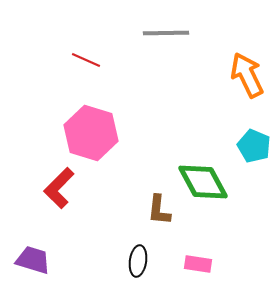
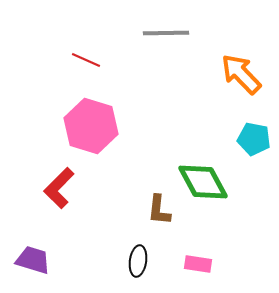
orange arrow: moved 6 px left, 1 px up; rotated 18 degrees counterclockwise
pink hexagon: moved 7 px up
cyan pentagon: moved 7 px up; rotated 12 degrees counterclockwise
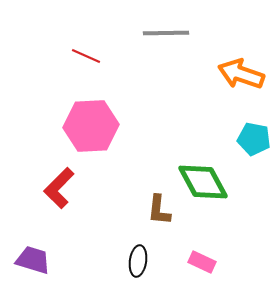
red line: moved 4 px up
orange arrow: rotated 27 degrees counterclockwise
pink hexagon: rotated 20 degrees counterclockwise
pink rectangle: moved 4 px right, 2 px up; rotated 16 degrees clockwise
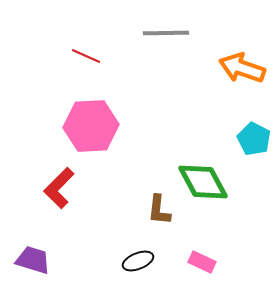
orange arrow: moved 1 px right, 6 px up
cyan pentagon: rotated 16 degrees clockwise
black ellipse: rotated 60 degrees clockwise
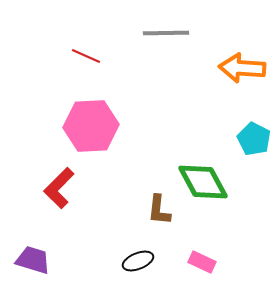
orange arrow: rotated 15 degrees counterclockwise
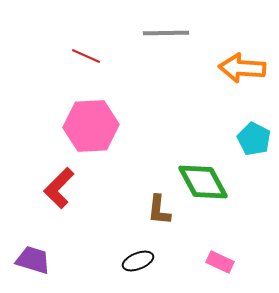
pink rectangle: moved 18 px right
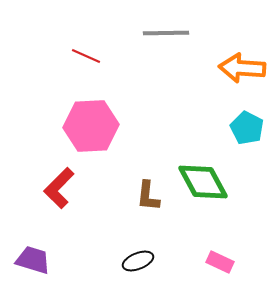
cyan pentagon: moved 7 px left, 11 px up
brown L-shape: moved 11 px left, 14 px up
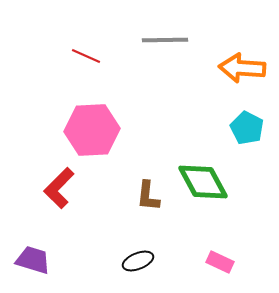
gray line: moved 1 px left, 7 px down
pink hexagon: moved 1 px right, 4 px down
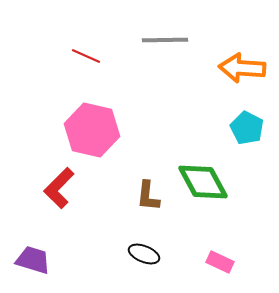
pink hexagon: rotated 16 degrees clockwise
black ellipse: moved 6 px right, 7 px up; rotated 44 degrees clockwise
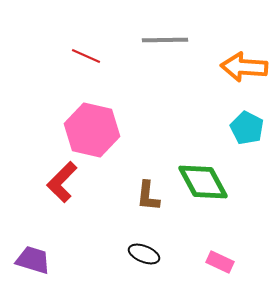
orange arrow: moved 2 px right, 1 px up
red L-shape: moved 3 px right, 6 px up
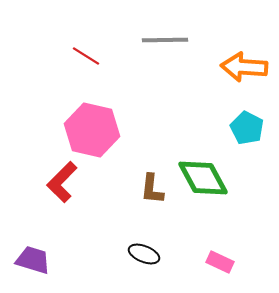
red line: rotated 8 degrees clockwise
green diamond: moved 4 px up
brown L-shape: moved 4 px right, 7 px up
